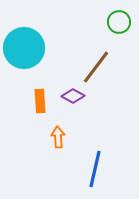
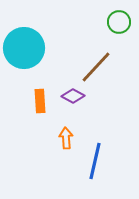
brown line: rotated 6 degrees clockwise
orange arrow: moved 8 px right, 1 px down
blue line: moved 8 px up
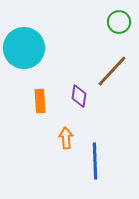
brown line: moved 16 px right, 4 px down
purple diamond: moved 6 px right; rotated 70 degrees clockwise
blue line: rotated 15 degrees counterclockwise
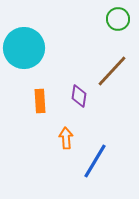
green circle: moved 1 px left, 3 px up
blue line: rotated 33 degrees clockwise
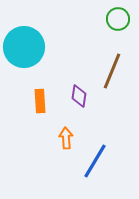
cyan circle: moved 1 px up
brown line: rotated 21 degrees counterclockwise
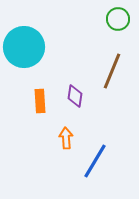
purple diamond: moved 4 px left
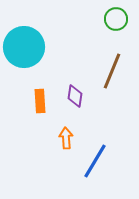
green circle: moved 2 px left
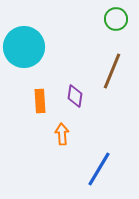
orange arrow: moved 4 px left, 4 px up
blue line: moved 4 px right, 8 px down
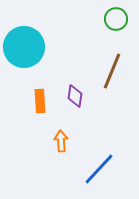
orange arrow: moved 1 px left, 7 px down
blue line: rotated 12 degrees clockwise
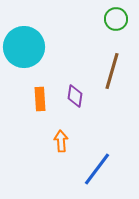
brown line: rotated 6 degrees counterclockwise
orange rectangle: moved 2 px up
blue line: moved 2 px left; rotated 6 degrees counterclockwise
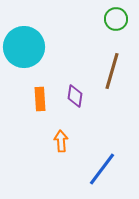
blue line: moved 5 px right
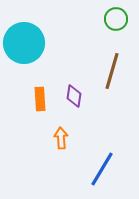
cyan circle: moved 4 px up
purple diamond: moved 1 px left
orange arrow: moved 3 px up
blue line: rotated 6 degrees counterclockwise
